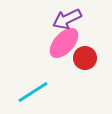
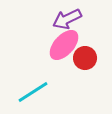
pink ellipse: moved 2 px down
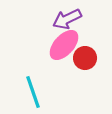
cyan line: rotated 76 degrees counterclockwise
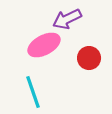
pink ellipse: moved 20 px left; rotated 20 degrees clockwise
red circle: moved 4 px right
